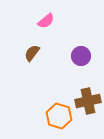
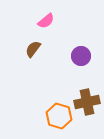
brown semicircle: moved 1 px right, 4 px up
brown cross: moved 1 px left, 1 px down
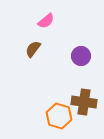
brown cross: moved 3 px left; rotated 20 degrees clockwise
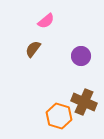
brown cross: rotated 15 degrees clockwise
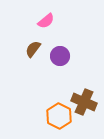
purple circle: moved 21 px left
orange hexagon: rotated 10 degrees clockwise
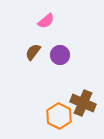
brown semicircle: moved 3 px down
purple circle: moved 1 px up
brown cross: moved 1 px left, 1 px down
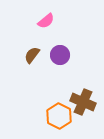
brown semicircle: moved 1 px left, 3 px down
brown cross: moved 1 px up
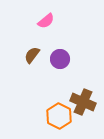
purple circle: moved 4 px down
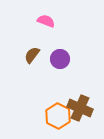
pink semicircle: rotated 120 degrees counterclockwise
brown cross: moved 3 px left, 6 px down
orange hexagon: moved 1 px left
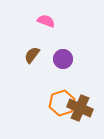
purple circle: moved 3 px right
orange hexagon: moved 4 px right, 13 px up; rotated 15 degrees clockwise
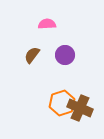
pink semicircle: moved 1 px right, 3 px down; rotated 24 degrees counterclockwise
purple circle: moved 2 px right, 4 px up
